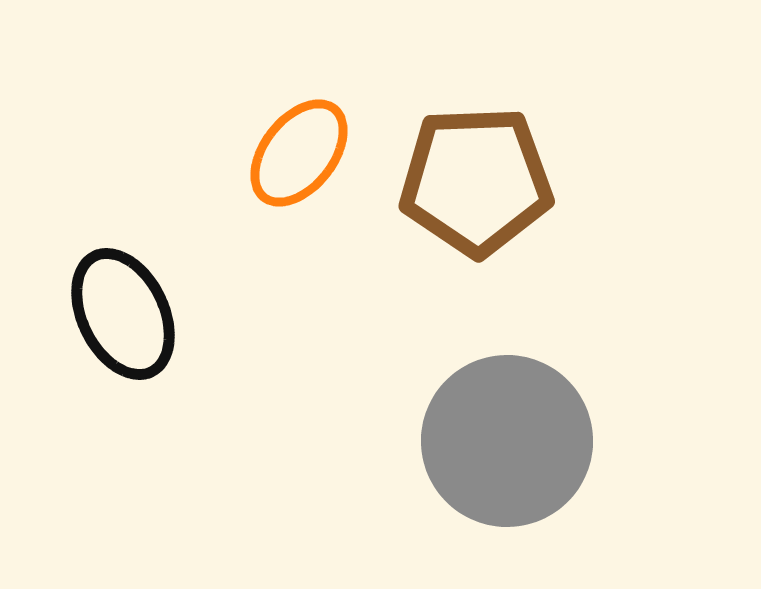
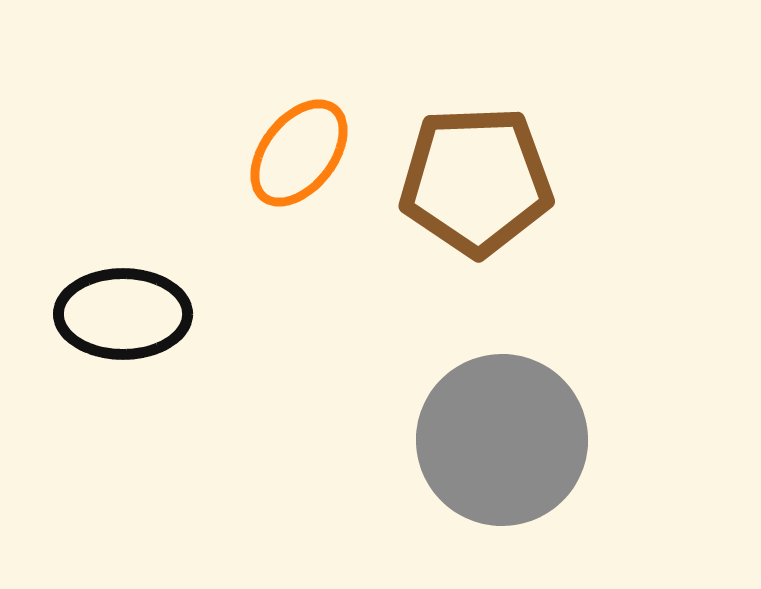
black ellipse: rotated 64 degrees counterclockwise
gray circle: moved 5 px left, 1 px up
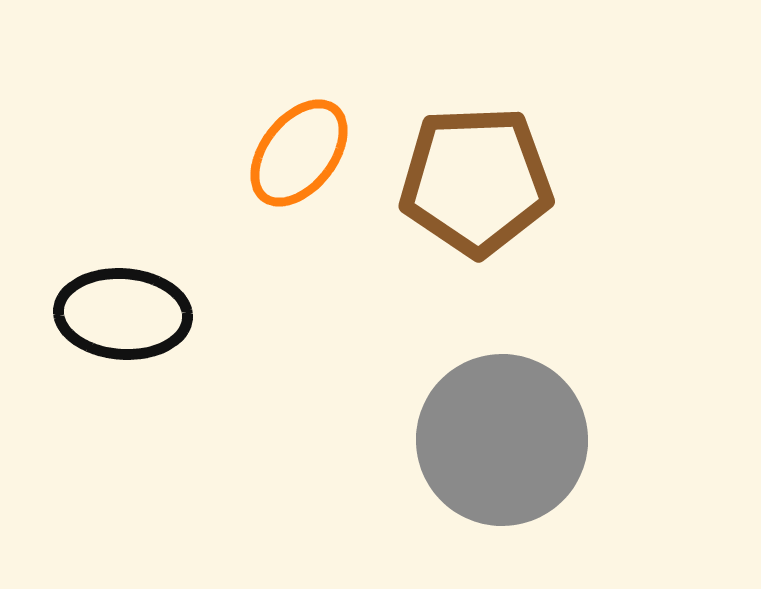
black ellipse: rotated 4 degrees clockwise
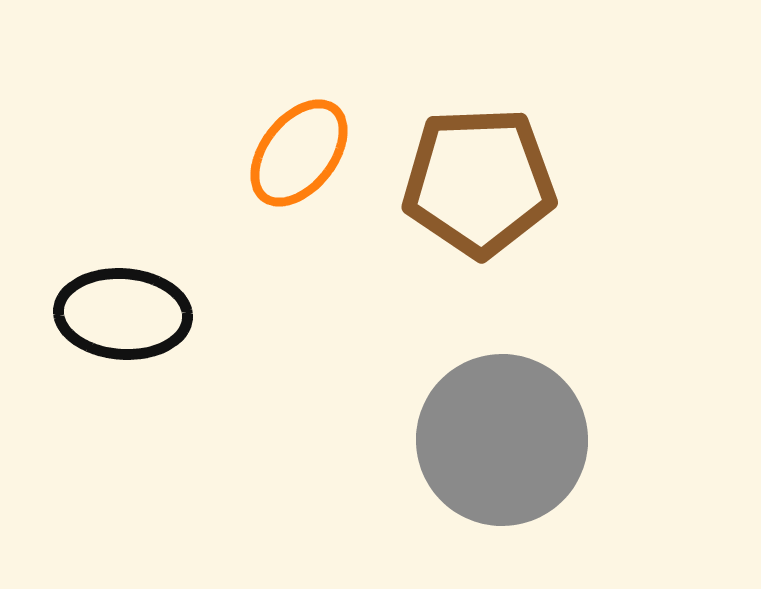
brown pentagon: moved 3 px right, 1 px down
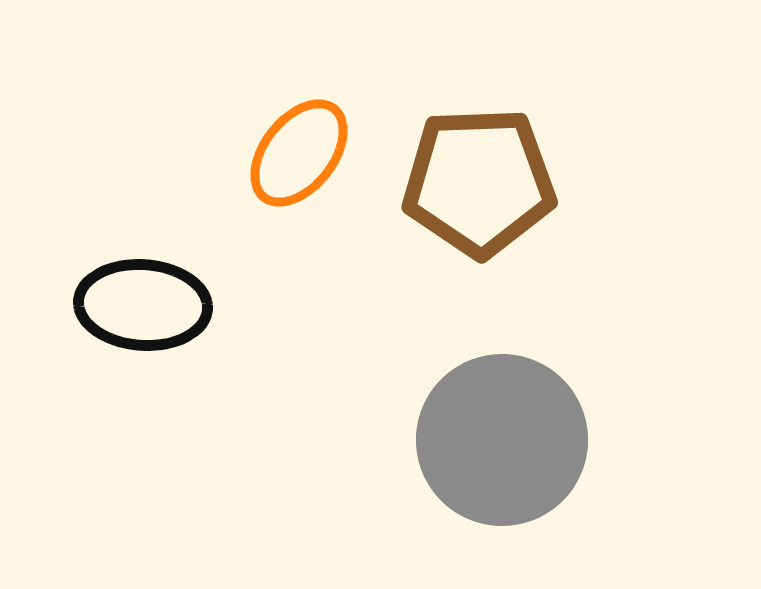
black ellipse: moved 20 px right, 9 px up
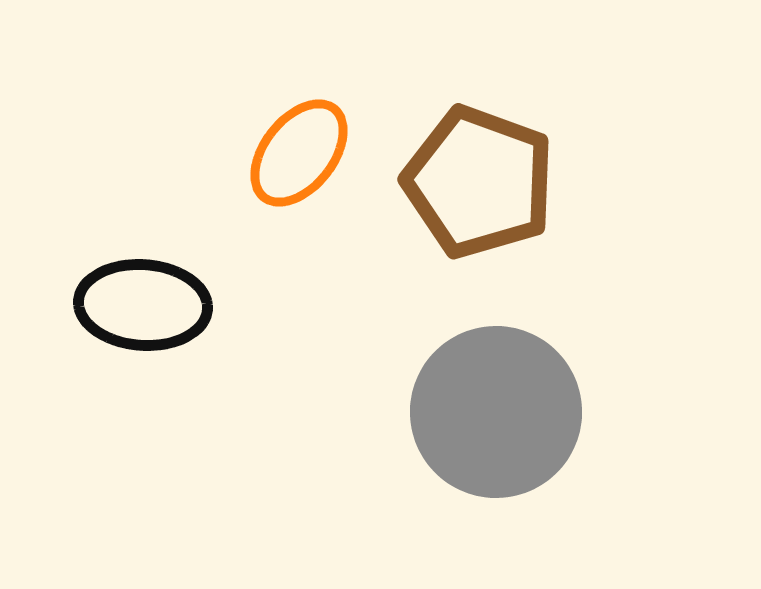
brown pentagon: rotated 22 degrees clockwise
gray circle: moved 6 px left, 28 px up
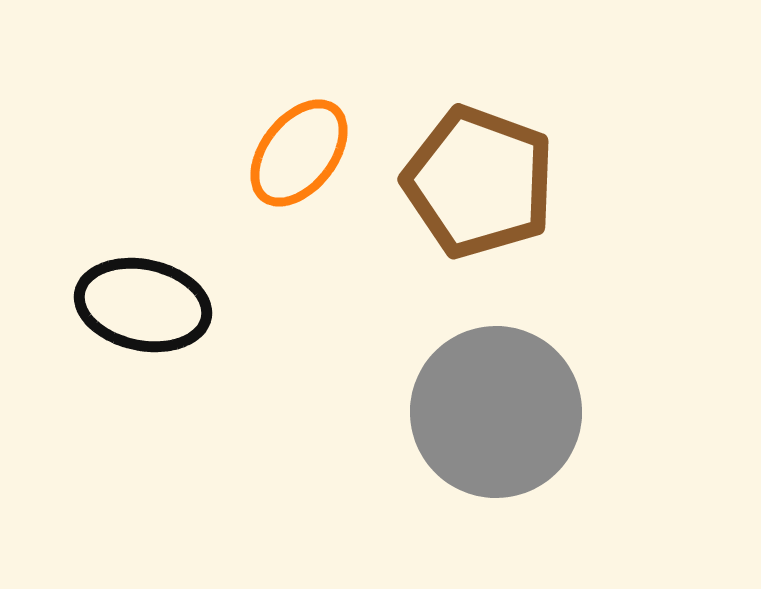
black ellipse: rotated 8 degrees clockwise
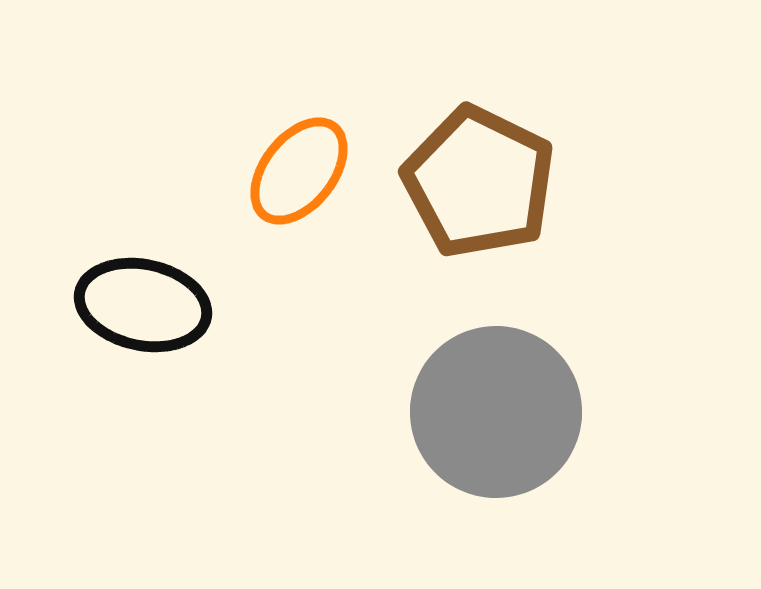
orange ellipse: moved 18 px down
brown pentagon: rotated 6 degrees clockwise
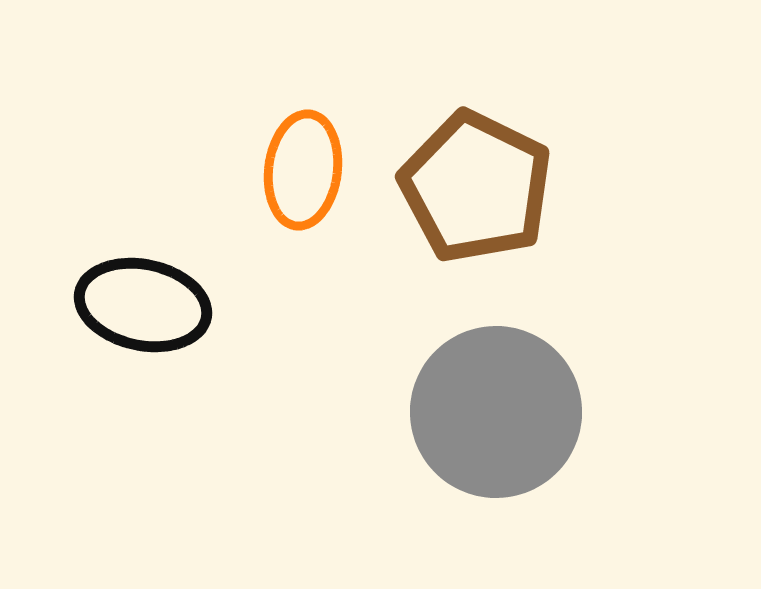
orange ellipse: moved 4 px right, 1 px up; rotated 31 degrees counterclockwise
brown pentagon: moved 3 px left, 5 px down
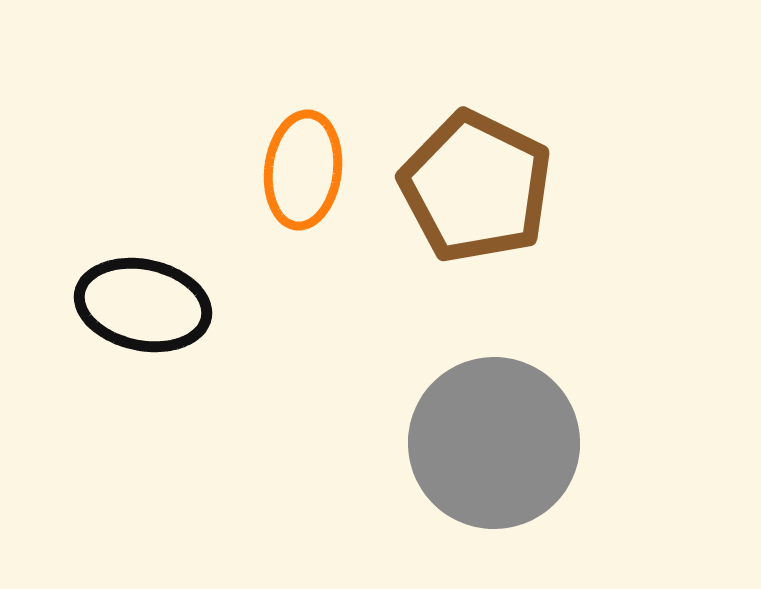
gray circle: moved 2 px left, 31 px down
